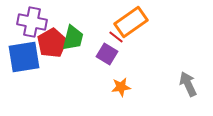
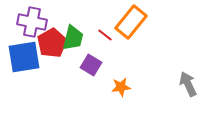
orange rectangle: rotated 16 degrees counterclockwise
red line: moved 11 px left, 2 px up
purple square: moved 16 px left, 11 px down
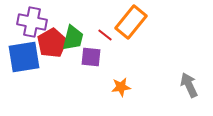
purple square: moved 8 px up; rotated 25 degrees counterclockwise
gray arrow: moved 1 px right, 1 px down
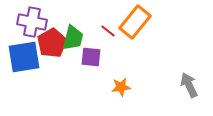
orange rectangle: moved 4 px right
red line: moved 3 px right, 4 px up
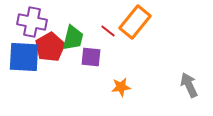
red pentagon: moved 2 px left, 4 px down
blue square: rotated 12 degrees clockwise
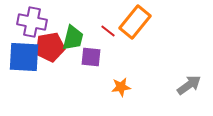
red pentagon: rotated 20 degrees clockwise
gray arrow: rotated 80 degrees clockwise
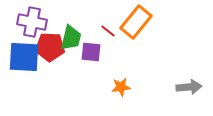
orange rectangle: moved 1 px right
green trapezoid: moved 2 px left
red pentagon: rotated 12 degrees clockwise
purple square: moved 5 px up
gray arrow: moved 2 px down; rotated 30 degrees clockwise
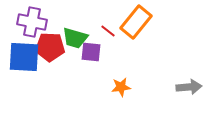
green trapezoid: moved 4 px right; rotated 92 degrees clockwise
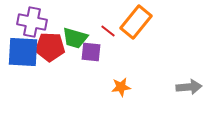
blue square: moved 1 px left, 5 px up
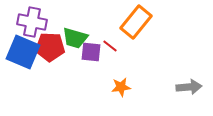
red line: moved 2 px right, 15 px down
blue square: rotated 20 degrees clockwise
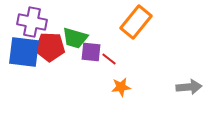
red line: moved 1 px left, 13 px down
blue square: moved 1 px right; rotated 16 degrees counterclockwise
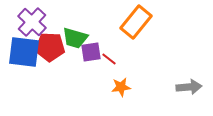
purple cross: rotated 32 degrees clockwise
purple square: rotated 15 degrees counterclockwise
